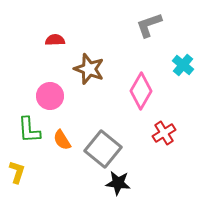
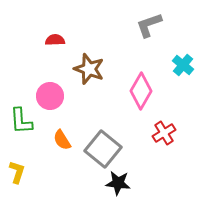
green L-shape: moved 8 px left, 9 px up
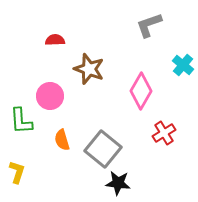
orange semicircle: rotated 15 degrees clockwise
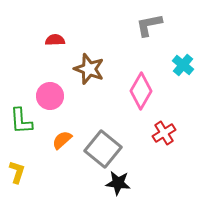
gray L-shape: rotated 8 degrees clockwise
orange semicircle: rotated 65 degrees clockwise
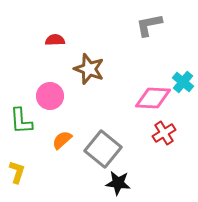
cyan cross: moved 17 px down
pink diamond: moved 12 px right, 7 px down; rotated 63 degrees clockwise
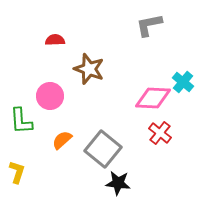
red cross: moved 4 px left; rotated 20 degrees counterclockwise
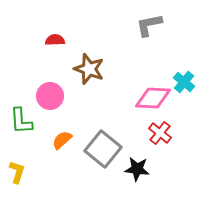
cyan cross: moved 1 px right
black star: moved 19 px right, 14 px up
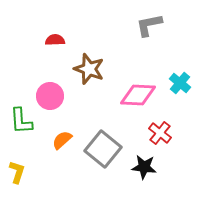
cyan cross: moved 4 px left, 1 px down
pink diamond: moved 15 px left, 3 px up
black star: moved 7 px right, 2 px up
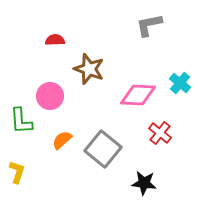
black star: moved 16 px down
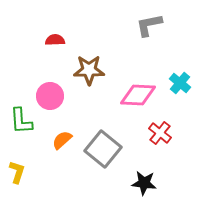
brown star: moved 1 px down; rotated 20 degrees counterclockwise
